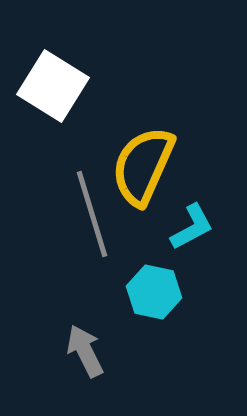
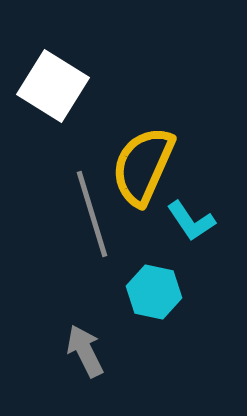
cyan L-shape: moved 1 px left, 6 px up; rotated 84 degrees clockwise
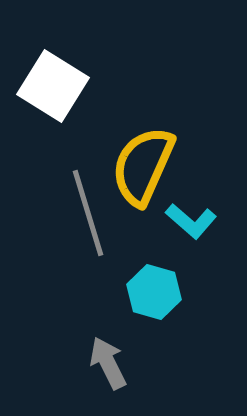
gray line: moved 4 px left, 1 px up
cyan L-shape: rotated 15 degrees counterclockwise
cyan hexagon: rotated 4 degrees clockwise
gray arrow: moved 23 px right, 12 px down
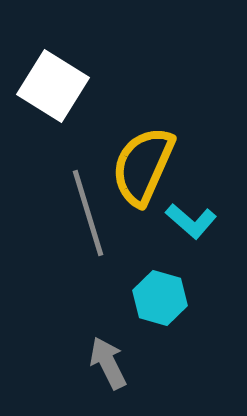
cyan hexagon: moved 6 px right, 6 px down
